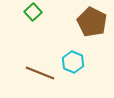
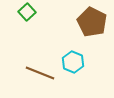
green square: moved 6 px left
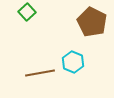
brown line: rotated 32 degrees counterclockwise
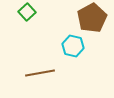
brown pentagon: moved 4 px up; rotated 16 degrees clockwise
cyan hexagon: moved 16 px up; rotated 10 degrees counterclockwise
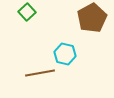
cyan hexagon: moved 8 px left, 8 px down
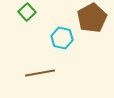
cyan hexagon: moved 3 px left, 16 px up
